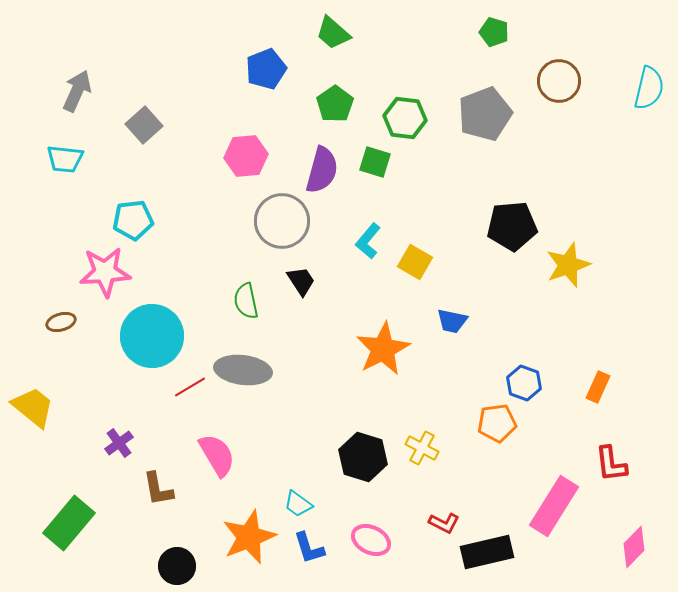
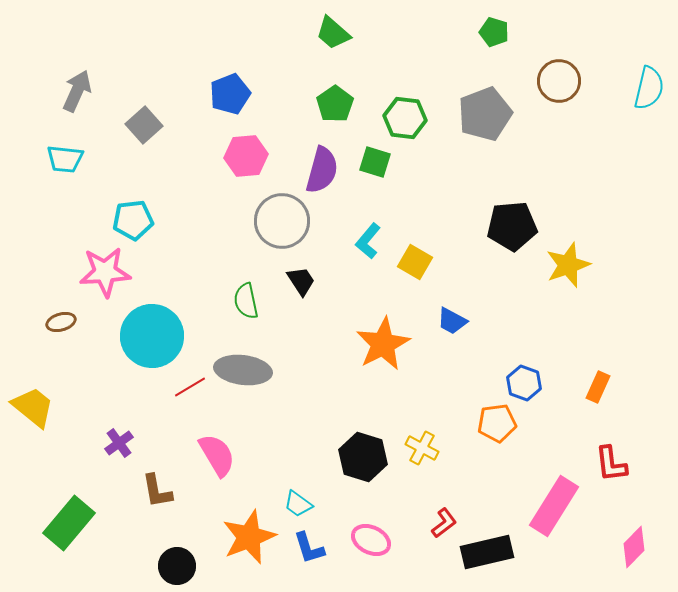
blue pentagon at (266, 69): moved 36 px left, 25 px down
blue trapezoid at (452, 321): rotated 16 degrees clockwise
orange star at (383, 349): moved 5 px up
brown L-shape at (158, 489): moved 1 px left, 2 px down
red L-shape at (444, 523): rotated 64 degrees counterclockwise
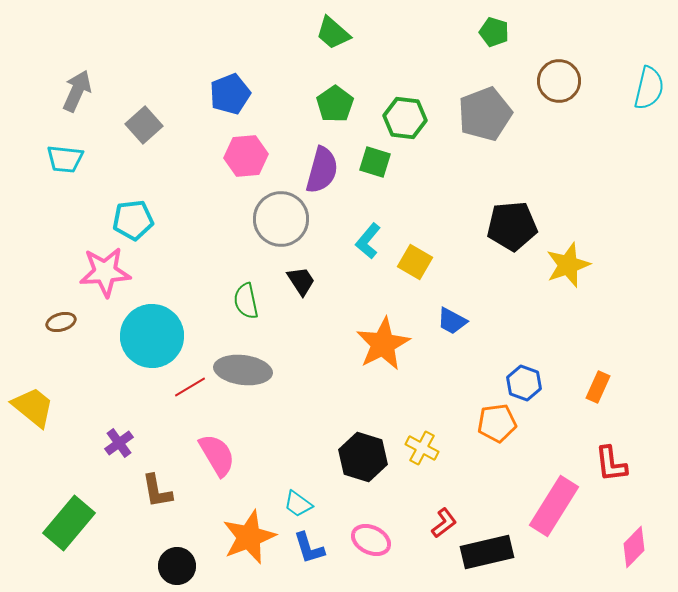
gray circle at (282, 221): moved 1 px left, 2 px up
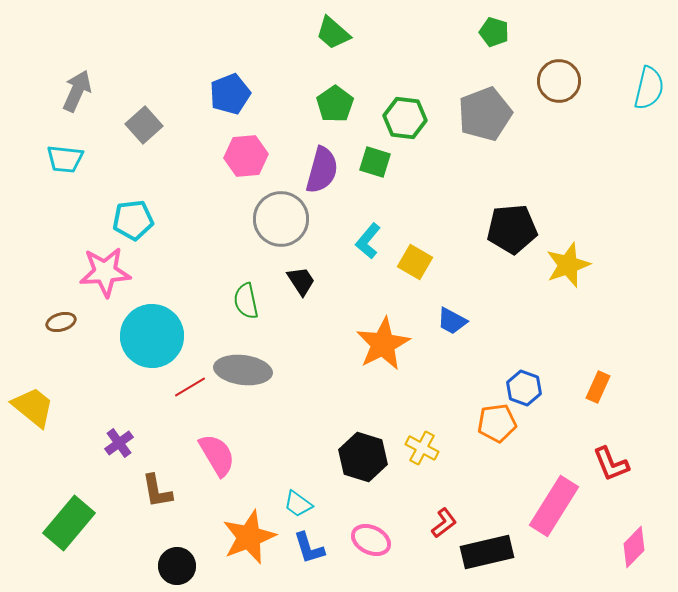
black pentagon at (512, 226): moved 3 px down
blue hexagon at (524, 383): moved 5 px down
red L-shape at (611, 464): rotated 15 degrees counterclockwise
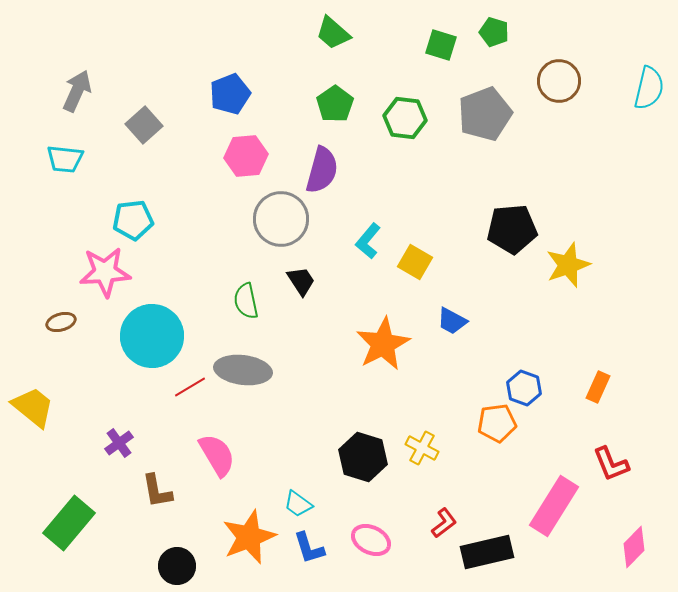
green square at (375, 162): moved 66 px right, 117 px up
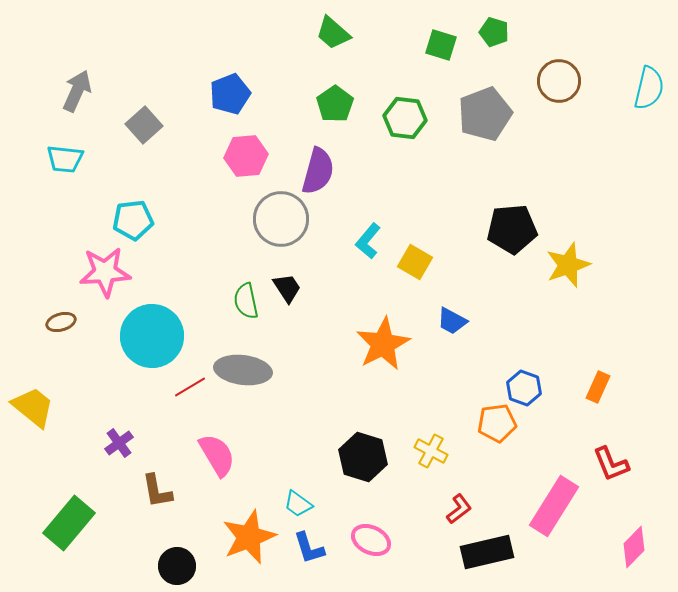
purple semicircle at (322, 170): moved 4 px left, 1 px down
black trapezoid at (301, 281): moved 14 px left, 7 px down
yellow cross at (422, 448): moved 9 px right, 3 px down
red L-shape at (444, 523): moved 15 px right, 14 px up
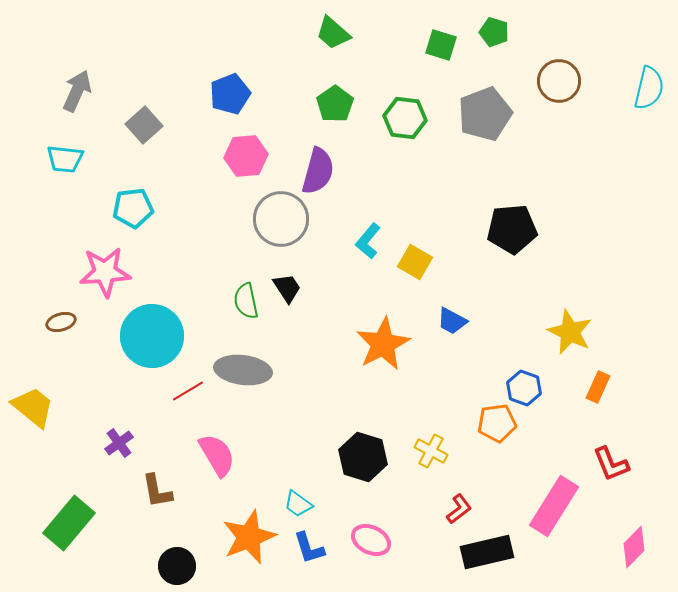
cyan pentagon at (133, 220): moved 12 px up
yellow star at (568, 265): moved 2 px right, 67 px down; rotated 27 degrees counterclockwise
red line at (190, 387): moved 2 px left, 4 px down
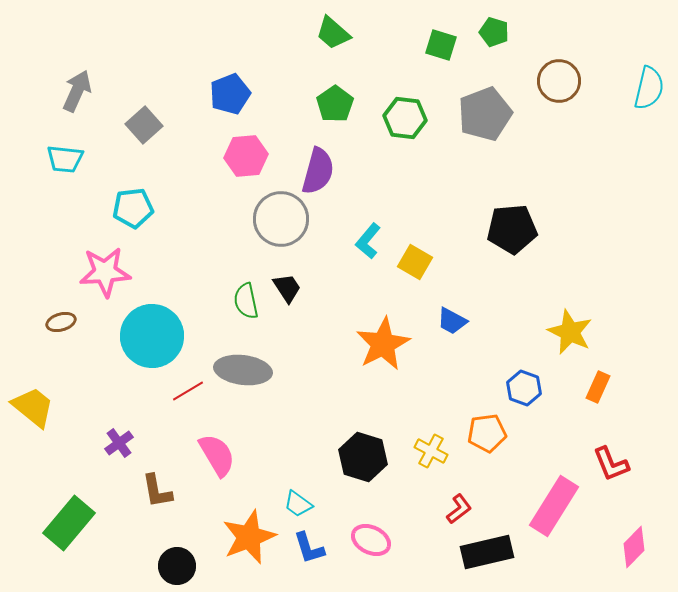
orange pentagon at (497, 423): moved 10 px left, 10 px down
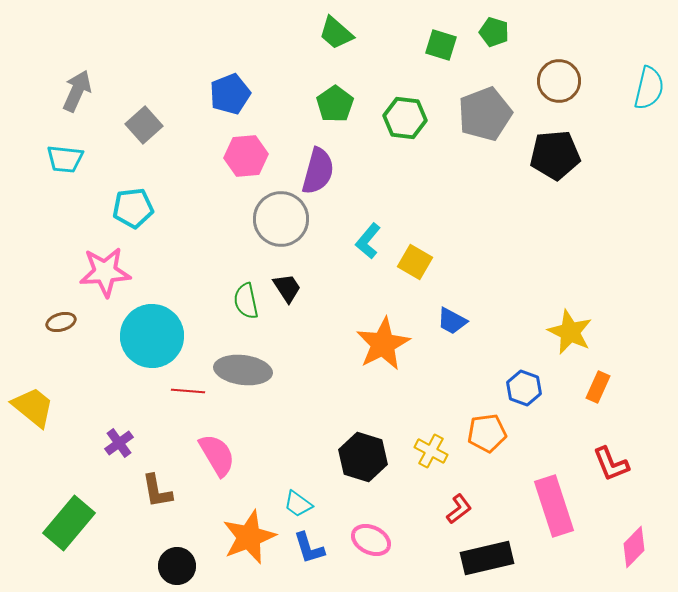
green trapezoid at (333, 33): moved 3 px right
black pentagon at (512, 229): moved 43 px right, 74 px up
red line at (188, 391): rotated 36 degrees clockwise
pink rectangle at (554, 506): rotated 50 degrees counterclockwise
black rectangle at (487, 552): moved 6 px down
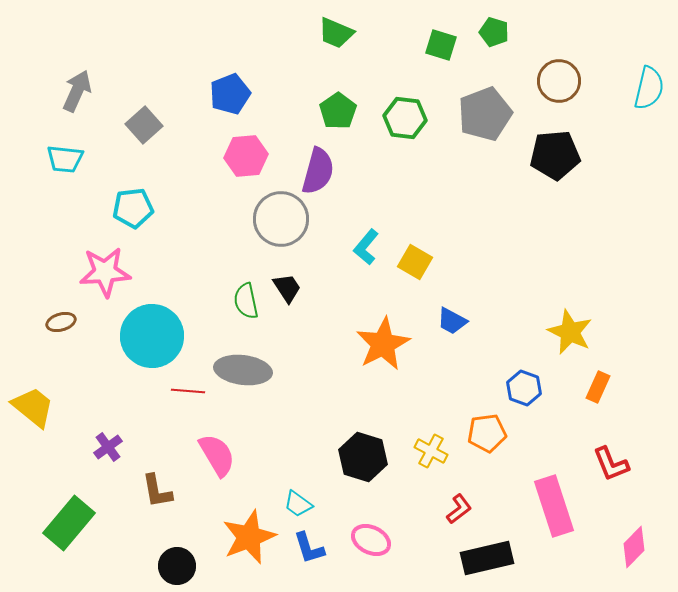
green trapezoid at (336, 33): rotated 18 degrees counterclockwise
green pentagon at (335, 104): moved 3 px right, 7 px down
cyan L-shape at (368, 241): moved 2 px left, 6 px down
purple cross at (119, 443): moved 11 px left, 4 px down
